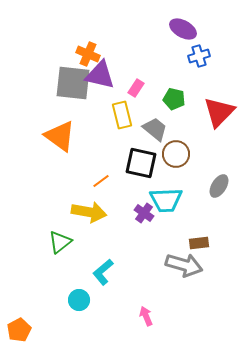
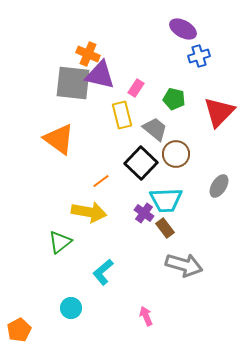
orange triangle: moved 1 px left, 3 px down
black square: rotated 32 degrees clockwise
brown rectangle: moved 34 px left, 15 px up; rotated 60 degrees clockwise
cyan circle: moved 8 px left, 8 px down
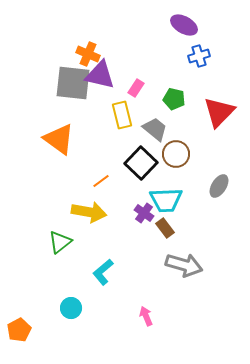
purple ellipse: moved 1 px right, 4 px up
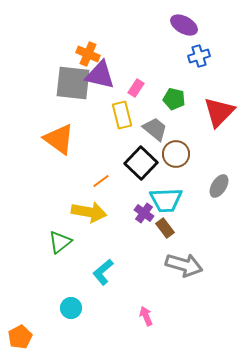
orange pentagon: moved 1 px right, 7 px down
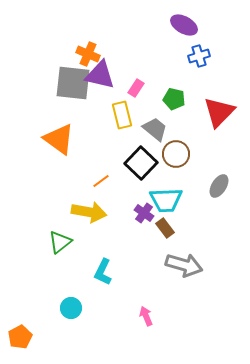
cyan L-shape: rotated 24 degrees counterclockwise
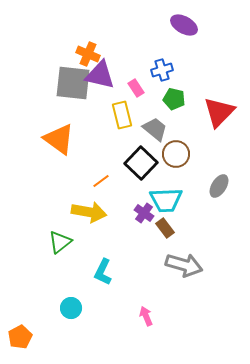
blue cross: moved 37 px left, 14 px down
pink rectangle: rotated 66 degrees counterclockwise
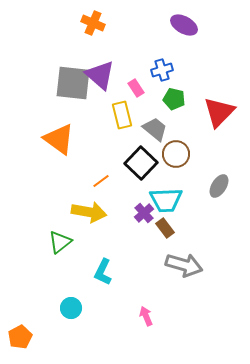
orange cross: moved 5 px right, 31 px up
purple triangle: rotated 28 degrees clockwise
purple cross: rotated 12 degrees clockwise
